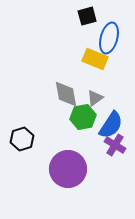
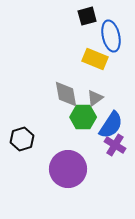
blue ellipse: moved 2 px right, 2 px up; rotated 28 degrees counterclockwise
green hexagon: rotated 10 degrees clockwise
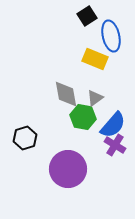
black square: rotated 18 degrees counterclockwise
green hexagon: rotated 10 degrees clockwise
blue semicircle: moved 2 px right; rotated 8 degrees clockwise
black hexagon: moved 3 px right, 1 px up
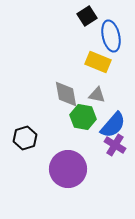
yellow rectangle: moved 3 px right, 3 px down
gray triangle: moved 2 px right, 3 px up; rotated 48 degrees clockwise
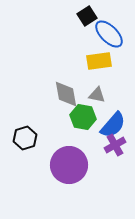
blue ellipse: moved 2 px left, 2 px up; rotated 32 degrees counterclockwise
yellow rectangle: moved 1 px right, 1 px up; rotated 30 degrees counterclockwise
purple cross: rotated 30 degrees clockwise
purple circle: moved 1 px right, 4 px up
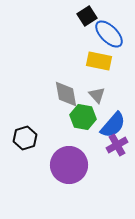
yellow rectangle: rotated 20 degrees clockwise
gray triangle: rotated 36 degrees clockwise
purple cross: moved 2 px right
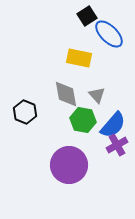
yellow rectangle: moved 20 px left, 3 px up
green hexagon: moved 3 px down
black hexagon: moved 26 px up; rotated 20 degrees counterclockwise
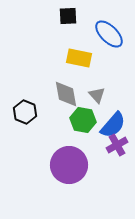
black square: moved 19 px left; rotated 30 degrees clockwise
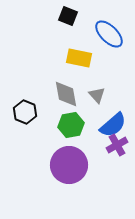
black square: rotated 24 degrees clockwise
green hexagon: moved 12 px left, 5 px down; rotated 20 degrees counterclockwise
blue semicircle: rotated 8 degrees clockwise
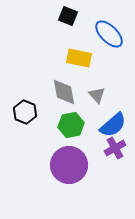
gray diamond: moved 2 px left, 2 px up
purple cross: moved 2 px left, 3 px down
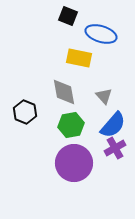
blue ellipse: moved 8 px left; rotated 28 degrees counterclockwise
gray triangle: moved 7 px right, 1 px down
blue semicircle: rotated 8 degrees counterclockwise
purple circle: moved 5 px right, 2 px up
